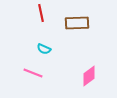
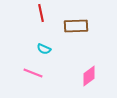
brown rectangle: moved 1 px left, 3 px down
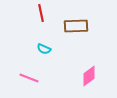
pink line: moved 4 px left, 5 px down
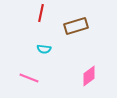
red line: rotated 24 degrees clockwise
brown rectangle: rotated 15 degrees counterclockwise
cyan semicircle: rotated 16 degrees counterclockwise
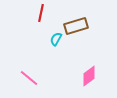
cyan semicircle: moved 12 px right, 10 px up; rotated 112 degrees clockwise
pink line: rotated 18 degrees clockwise
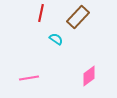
brown rectangle: moved 2 px right, 9 px up; rotated 30 degrees counterclockwise
cyan semicircle: rotated 96 degrees clockwise
pink line: rotated 48 degrees counterclockwise
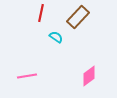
cyan semicircle: moved 2 px up
pink line: moved 2 px left, 2 px up
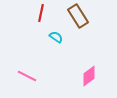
brown rectangle: moved 1 px up; rotated 75 degrees counterclockwise
pink line: rotated 36 degrees clockwise
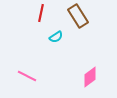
cyan semicircle: rotated 112 degrees clockwise
pink diamond: moved 1 px right, 1 px down
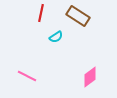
brown rectangle: rotated 25 degrees counterclockwise
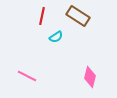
red line: moved 1 px right, 3 px down
pink diamond: rotated 40 degrees counterclockwise
